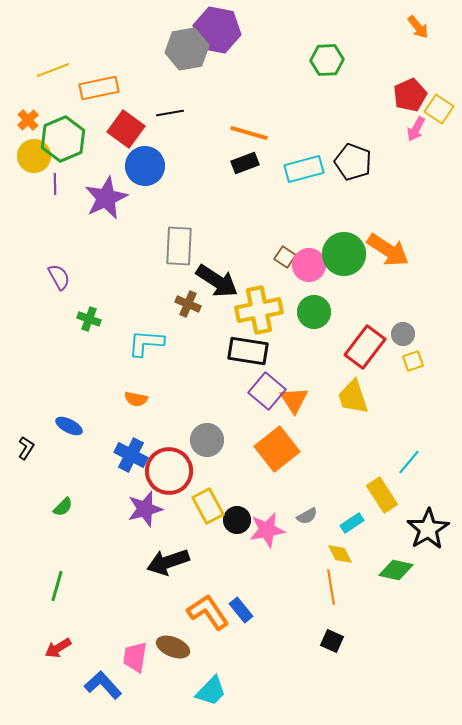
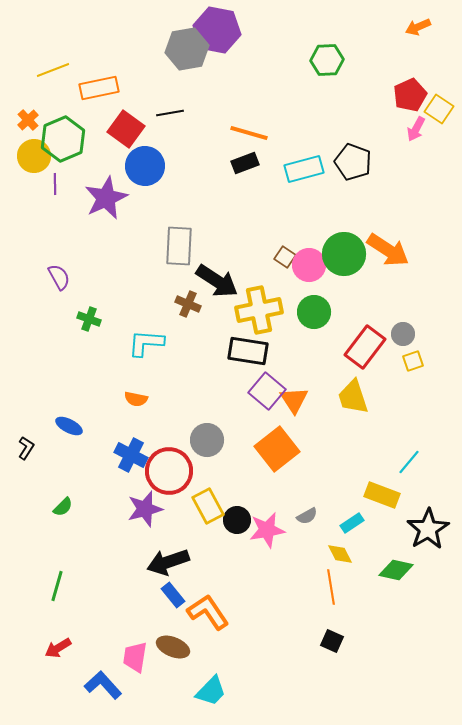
orange arrow at (418, 27): rotated 105 degrees clockwise
yellow rectangle at (382, 495): rotated 36 degrees counterclockwise
blue rectangle at (241, 610): moved 68 px left, 15 px up
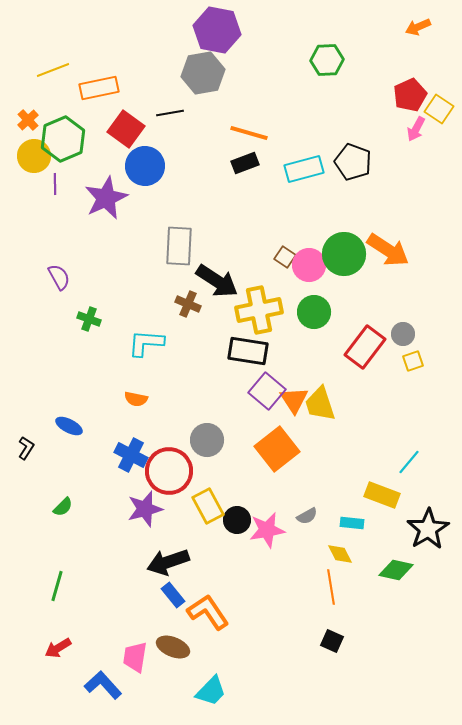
gray hexagon at (187, 49): moved 16 px right, 24 px down
yellow trapezoid at (353, 397): moved 33 px left, 7 px down
cyan rectangle at (352, 523): rotated 40 degrees clockwise
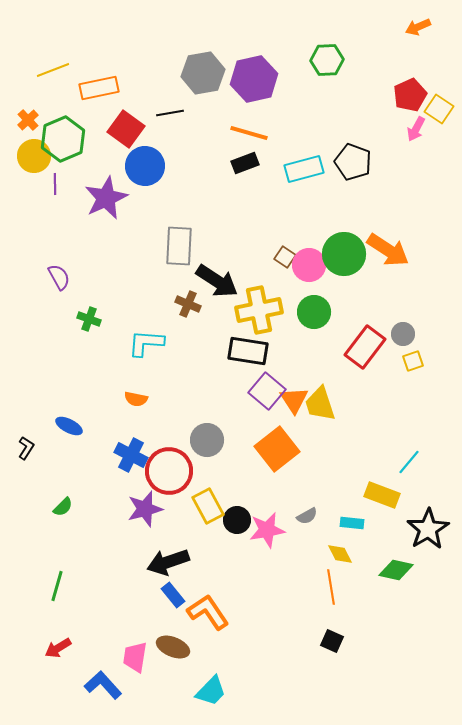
purple hexagon at (217, 30): moved 37 px right, 49 px down; rotated 24 degrees counterclockwise
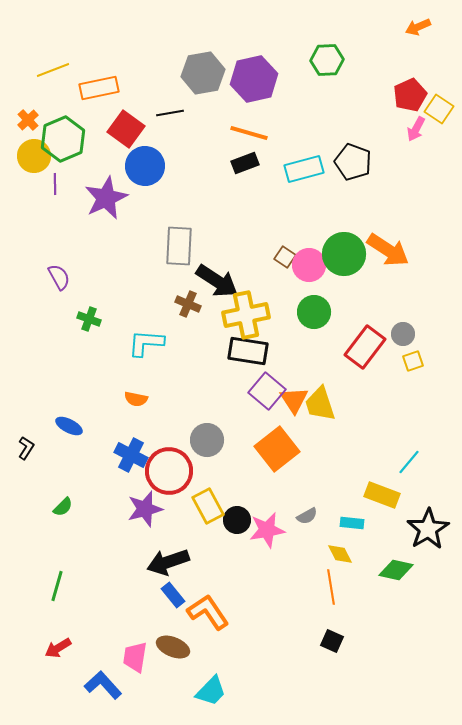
yellow cross at (259, 310): moved 13 px left, 5 px down
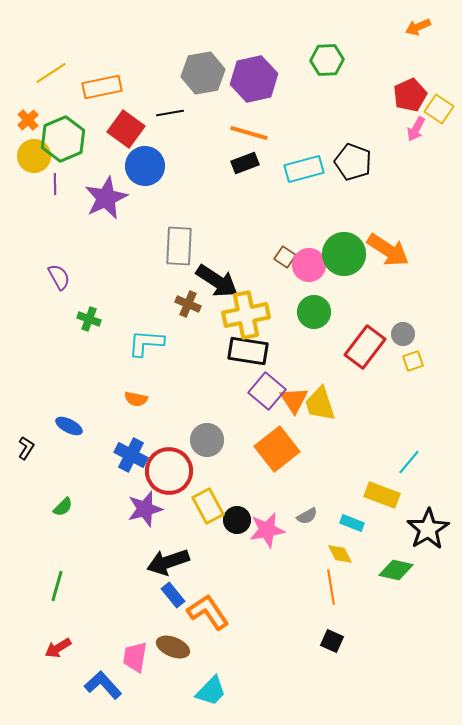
yellow line at (53, 70): moved 2 px left, 3 px down; rotated 12 degrees counterclockwise
orange rectangle at (99, 88): moved 3 px right, 1 px up
cyan rectangle at (352, 523): rotated 15 degrees clockwise
